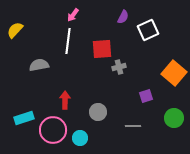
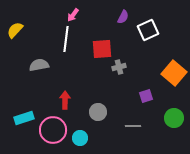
white line: moved 2 px left, 2 px up
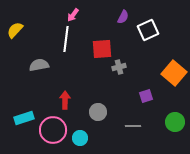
green circle: moved 1 px right, 4 px down
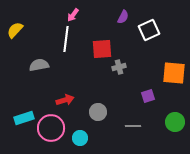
white square: moved 1 px right
orange square: rotated 35 degrees counterclockwise
purple square: moved 2 px right
red arrow: rotated 72 degrees clockwise
pink circle: moved 2 px left, 2 px up
